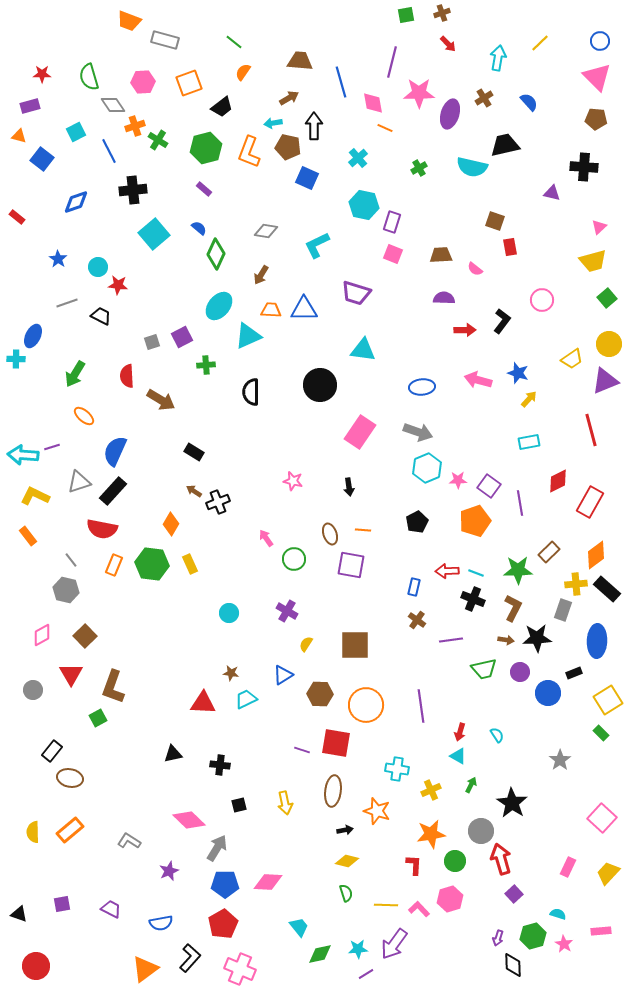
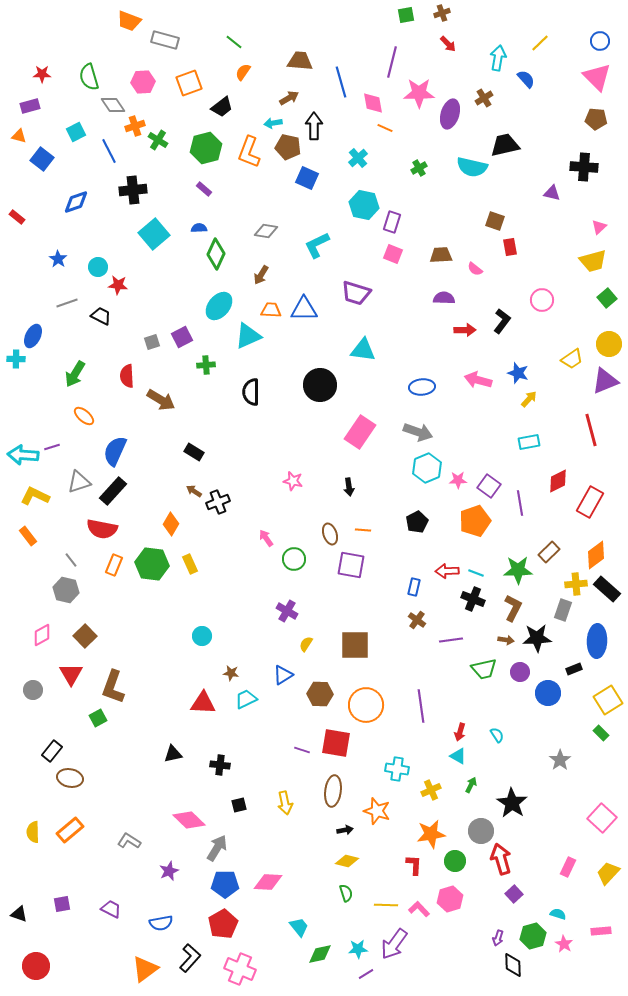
blue semicircle at (529, 102): moved 3 px left, 23 px up
blue semicircle at (199, 228): rotated 42 degrees counterclockwise
cyan circle at (229, 613): moved 27 px left, 23 px down
black rectangle at (574, 673): moved 4 px up
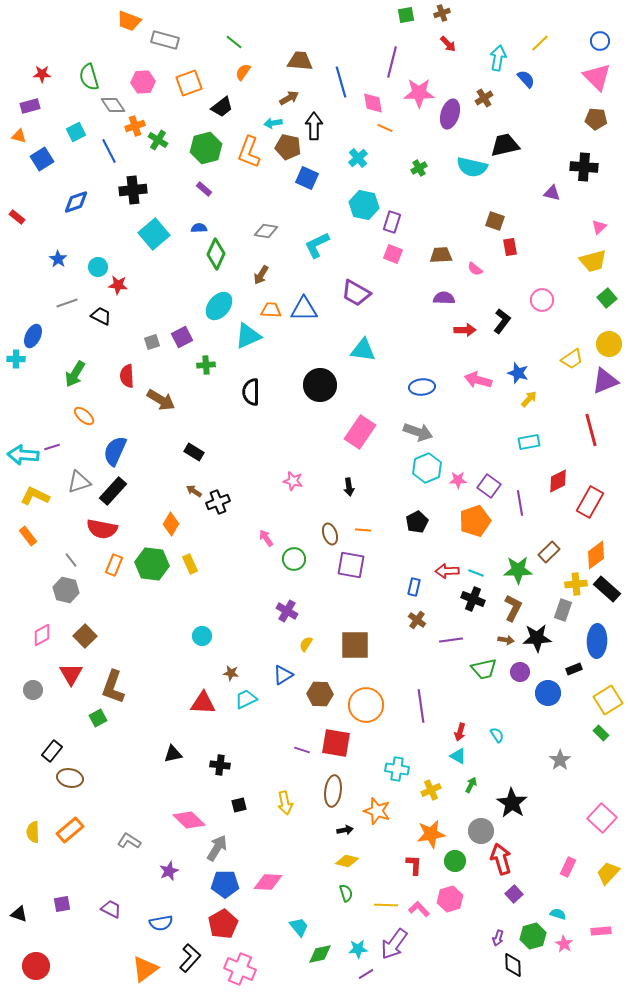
blue square at (42, 159): rotated 20 degrees clockwise
purple trapezoid at (356, 293): rotated 12 degrees clockwise
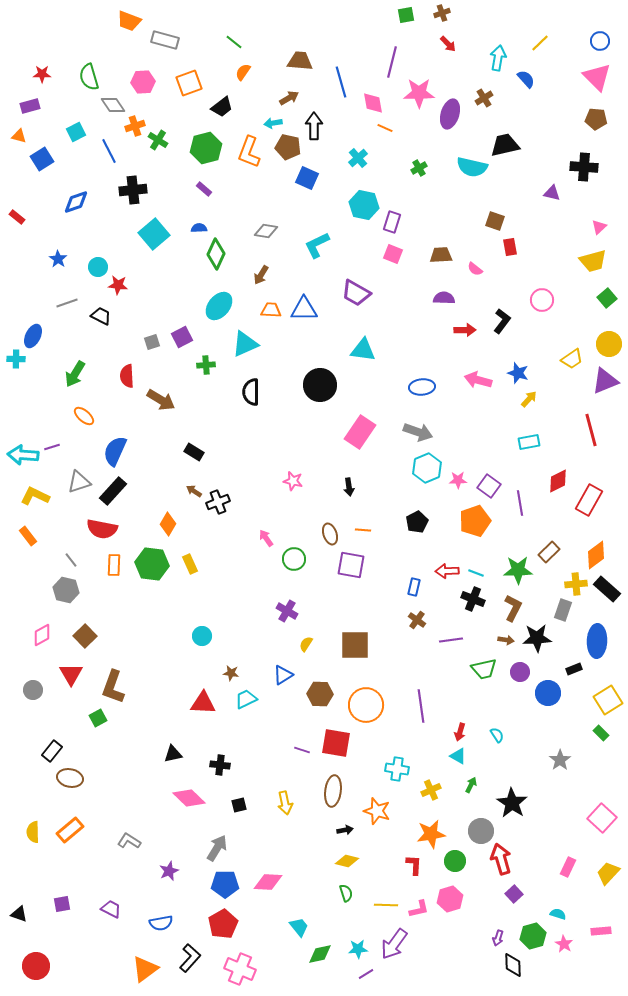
cyan triangle at (248, 336): moved 3 px left, 8 px down
red rectangle at (590, 502): moved 1 px left, 2 px up
orange diamond at (171, 524): moved 3 px left
orange rectangle at (114, 565): rotated 20 degrees counterclockwise
pink diamond at (189, 820): moved 22 px up
pink L-shape at (419, 909): rotated 120 degrees clockwise
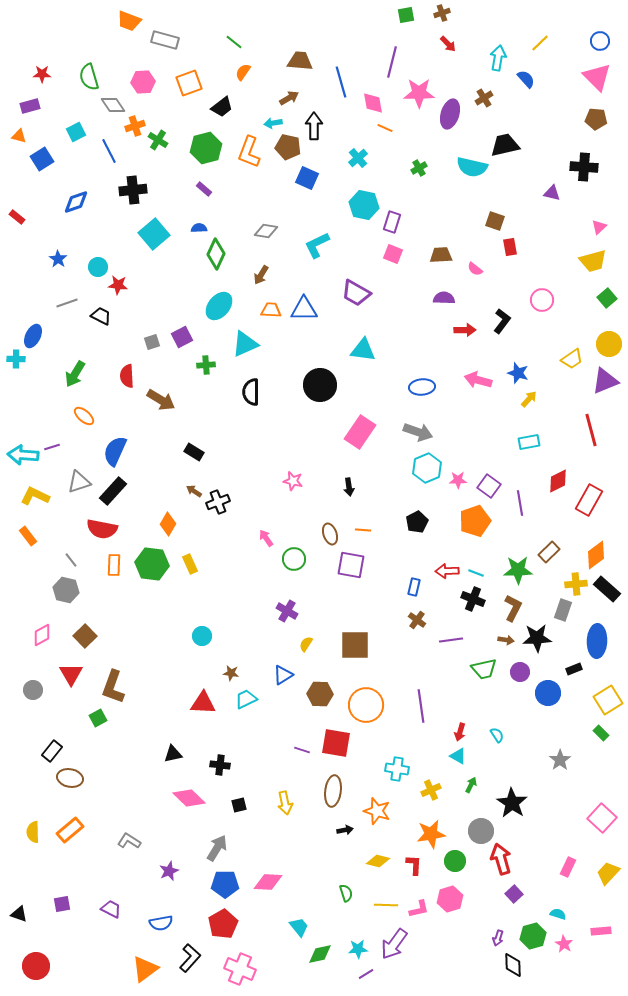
yellow diamond at (347, 861): moved 31 px right
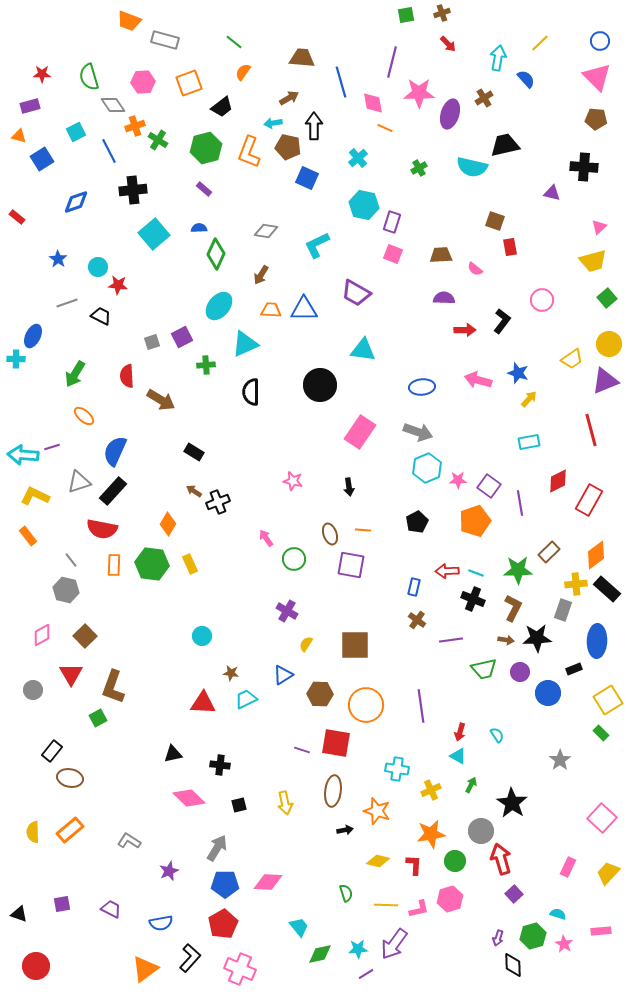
brown trapezoid at (300, 61): moved 2 px right, 3 px up
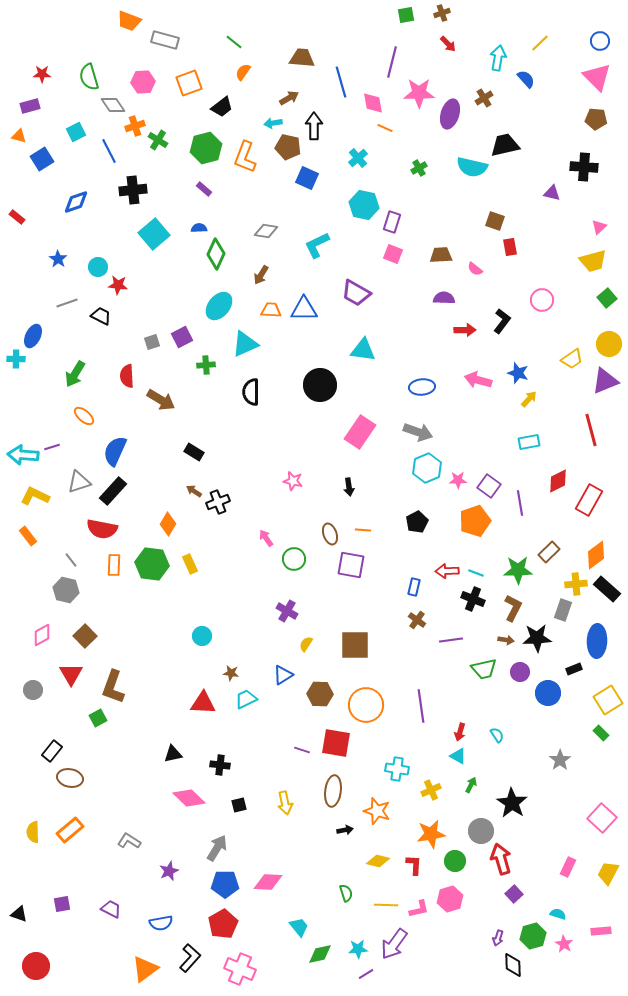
orange L-shape at (249, 152): moved 4 px left, 5 px down
yellow trapezoid at (608, 873): rotated 15 degrees counterclockwise
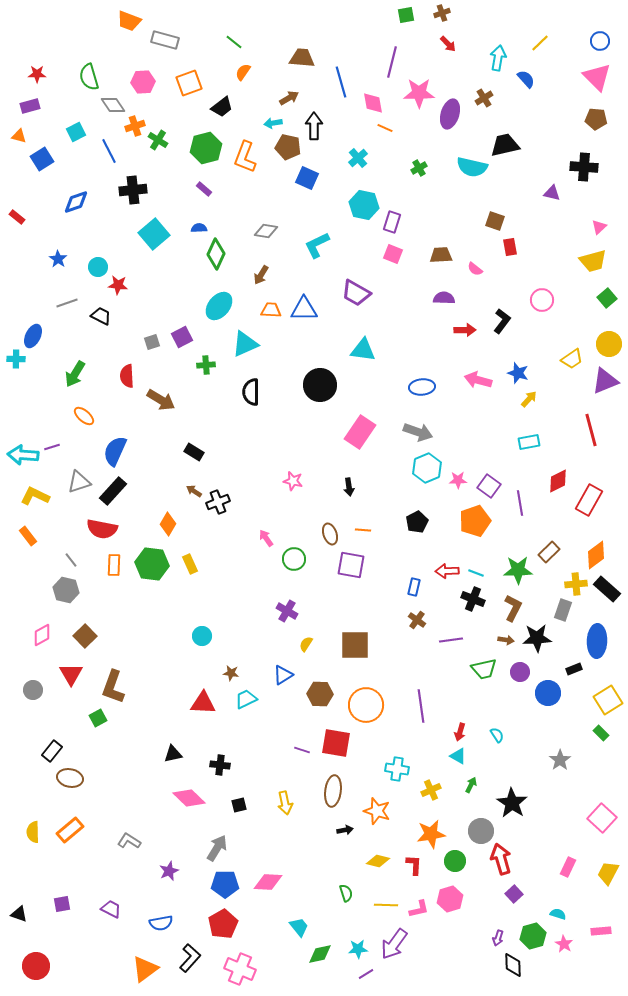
red star at (42, 74): moved 5 px left
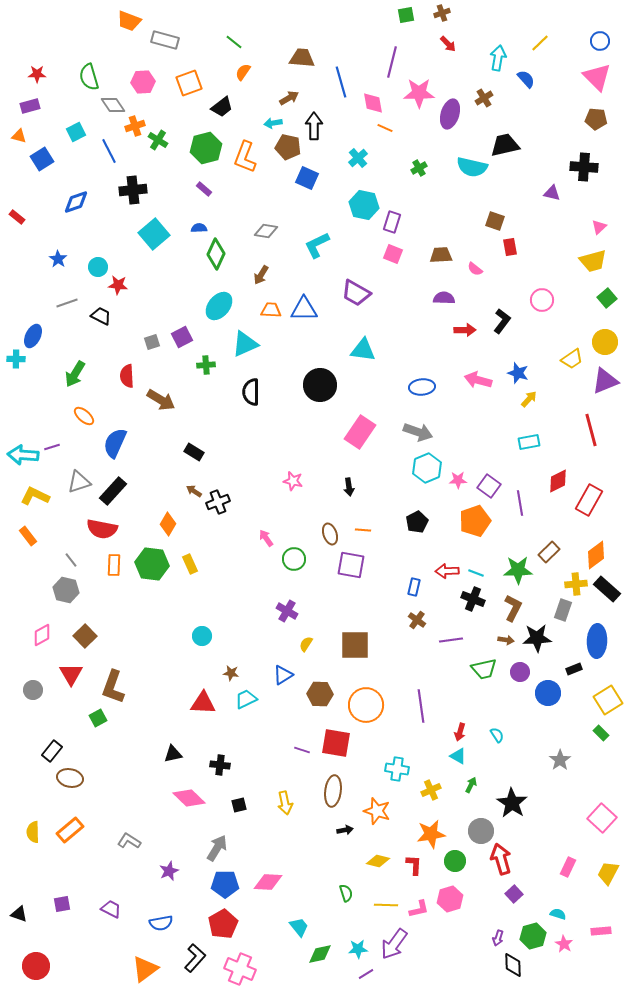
yellow circle at (609, 344): moved 4 px left, 2 px up
blue semicircle at (115, 451): moved 8 px up
black L-shape at (190, 958): moved 5 px right
